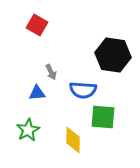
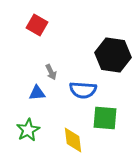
green square: moved 2 px right, 1 px down
yellow diamond: rotated 8 degrees counterclockwise
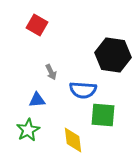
blue triangle: moved 7 px down
green square: moved 2 px left, 3 px up
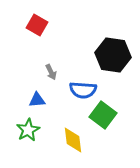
green square: rotated 32 degrees clockwise
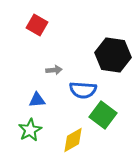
gray arrow: moved 3 px right, 2 px up; rotated 70 degrees counterclockwise
green star: moved 2 px right
yellow diamond: rotated 68 degrees clockwise
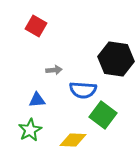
red square: moved 1 px left, 1 px down
black hexagon: moved 3 px right, 4 px down
yellow diamond: rotated 32 degrees clockwise
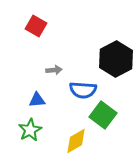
black hexagon: rotated 24 degrees clockwise
yellow diamond: moved 3 px right, 1 px down; rotated 32 degrees counterclockwise
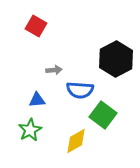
blue semicircle: moved 3 px left
